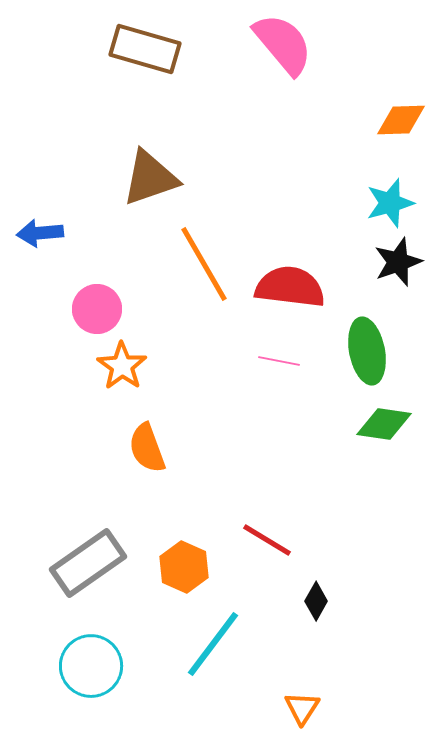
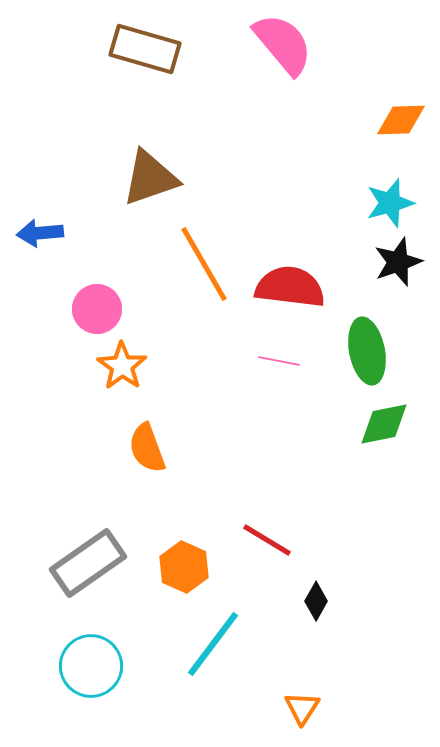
green diamond: rotated 20 degrees counterclockwise
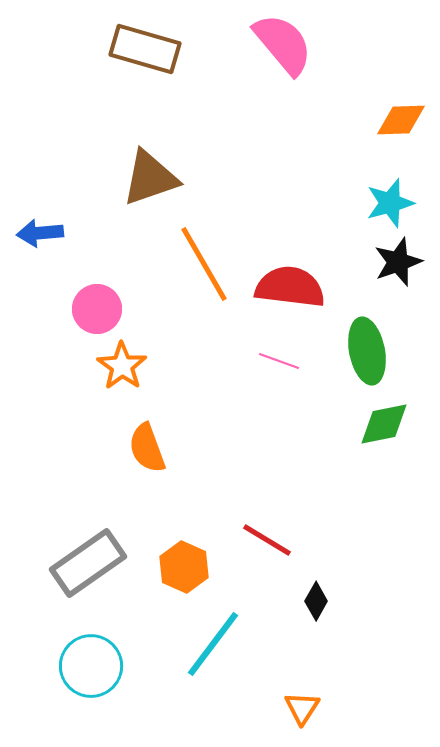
pink line: rotated 9 degrees clockwise
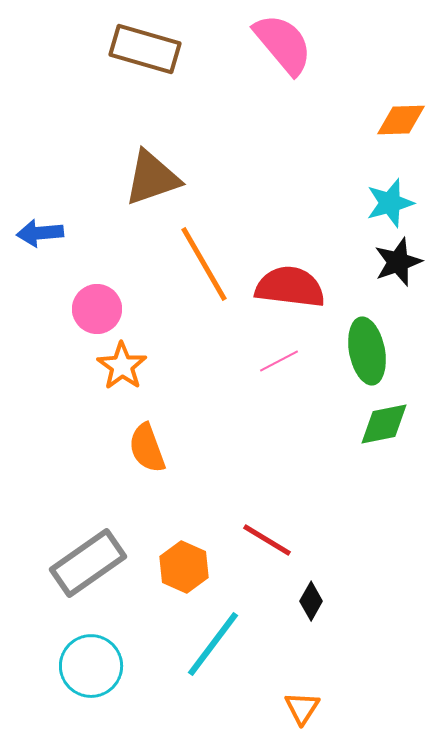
brown triangle: moved 2 px right
pink line: rotated 48 degrees counterclockwise
black diamond: moved 5 px left
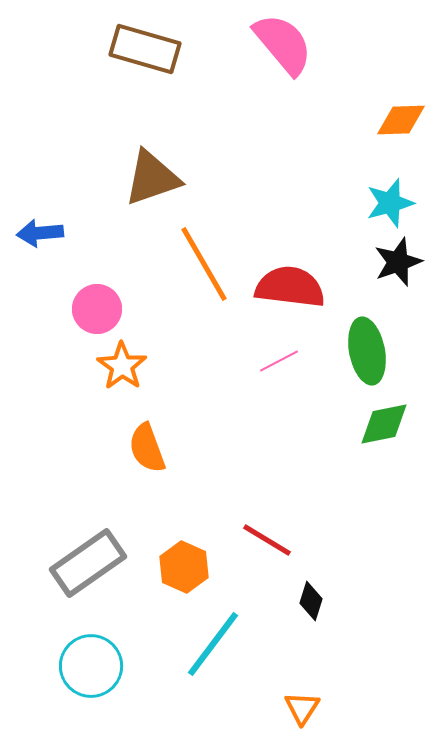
black diamond: rotated 12 degrees counterclockwise
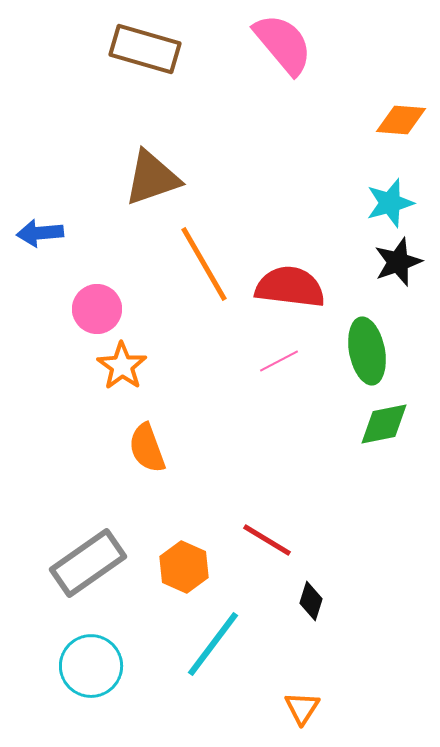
orange diamond: rotated 6 degrees clockwise
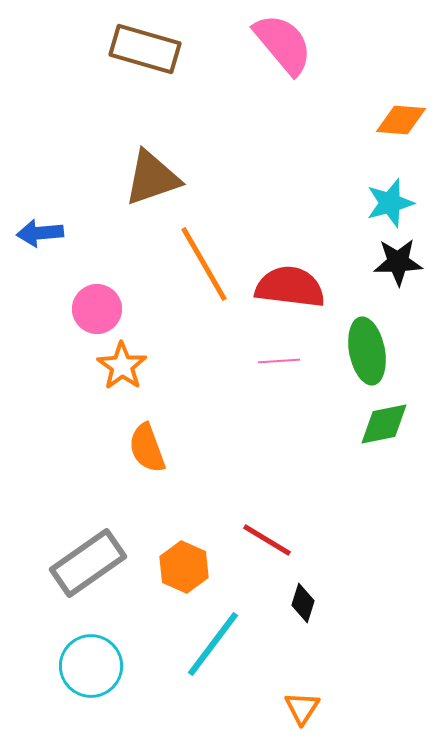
black star: rotated 18 degrees clockwise
pink line: rotated 24 degrees clockwise
black diamond: moved 8 px left, 2 px down
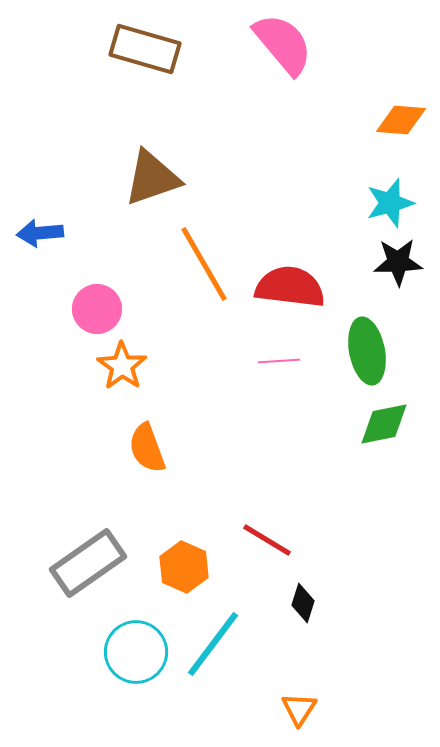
cyan circle: moved 45 px right, 14 px up
orange triangle: moved 3 px left, 1 px down
